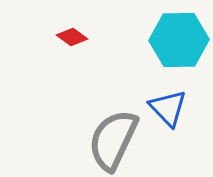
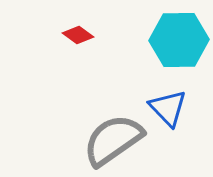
red diamond: moved 6 px right, 2 px up
gray semicircle: rotated 30 degrees clockwise
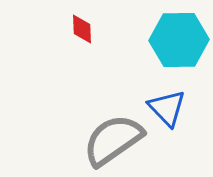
red diamond: moved 4 px right, 6 px up; rotated 52 degrees clockwise
blue triangle: moved 1 px left
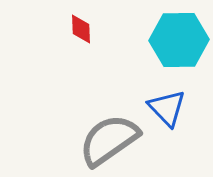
red diamond: moved 1 px left
gray semicircle: moved 4 px left
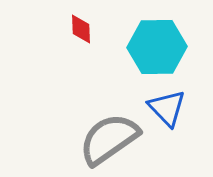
cyan hexagon: moved 22 px left, 7 px down
gray semicircle: moved 1 px up
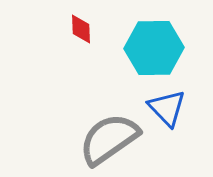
cyan hexagon: moved 3 px left, 1 px down
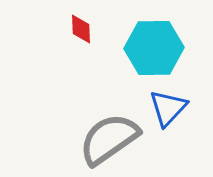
blue triangle: moved 1 px right; rotated 27 degrees clockwise
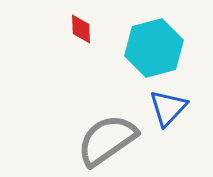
cyan hexagon: rotated 14 degrees counterclockwise
gray semicircle: moved 2 px left, 1 px down
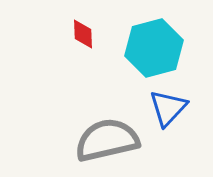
red diamond: moved 2 px right, 5 px down
gray semicircle: rotated 22 degrees clockwise
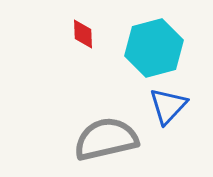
blue triangle: moved 2 px up
gray semicircle: moved 1 px left, 1 px up
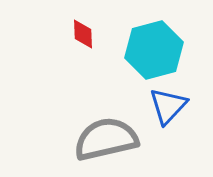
cyan hexagon: moved 2 px down
